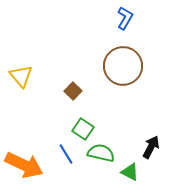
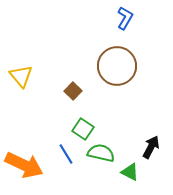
brown circle: moved 6 px left
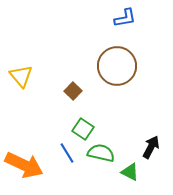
blue L-shape: rotated 50 degrees clockwise
blue line: moved 1 px right, 1 px up
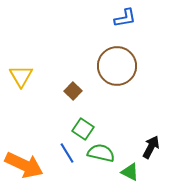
yellow triangle: rotated 10 degrees clockwise
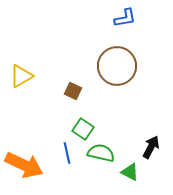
yellow triangle: rotated 30 degrees clockwise
brown square: rotated 18 degrees counterclockwise
blue line: rotated 20 degrees clockwise
